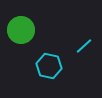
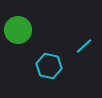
green circle: moved 3 px left
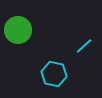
cyan hexagon: moved 5 px right, 8 px down
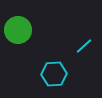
cyan hexagon: rotated 15 degrees counterclockwise
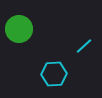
green circle: moved 1 px right, 1 px up
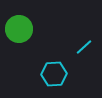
cyan line: moved 1 px down
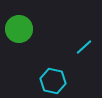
cyan hexagon: moved 1 px left, 7 px down; rotated 15 degrees clockwise
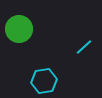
cyan hexagon: moved 9 px left; rotated 20 degrees counterclockwise
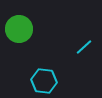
cyan hexagon: rotated 15 degrees clockwise
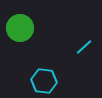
green circle: moved 1 px right, 1 px up
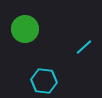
green circle: moved 5 px right, 1 px down
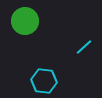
green circle: moved 8 px up
